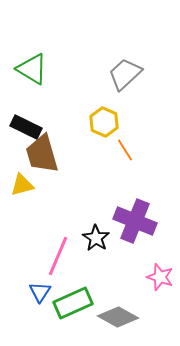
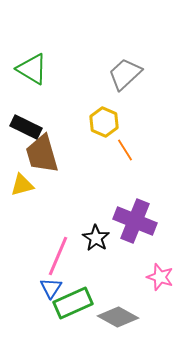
blue triangle: moved 11 px right, 4 px up
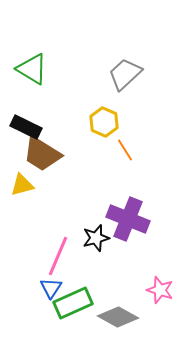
brown trapezoid: rotated 42 degrees counterclockwise
purple cross: moved 7 px left, 2 px up
black star: rotated 24 degrees clockwise
pink star: moved 13 px down
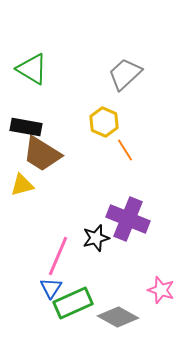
black rectangle: rotated 16 degrees counterclockwise
pink star: moved 1 px right
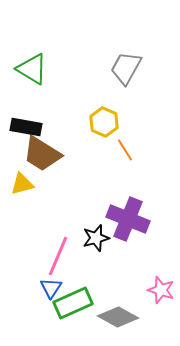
gray trapezoid: moved 1 px right, 6 px up; rotated 18 degrees counterclockwise
yellow triangle: moved 1 px up
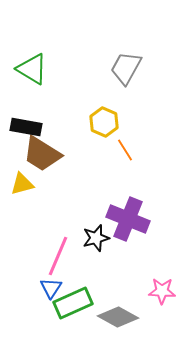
pink star: moved 1 px right, 1 px down; rotated 16 degrees counterclockwise
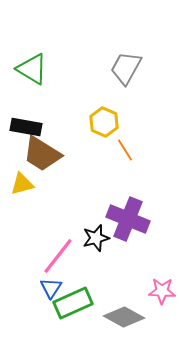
pink line: rotated 15 degrees clockwise
gray diamond: moved 6 px right
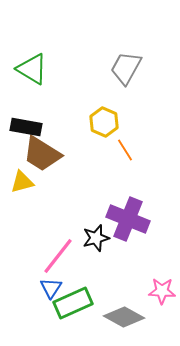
yellow triangle: moved 2 px up
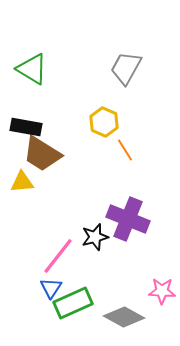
yellow triangle: rotated 10 degrees clockwise
black star: moved 1 px left, 1 px up
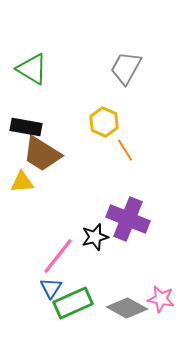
pink star: moved 1 px left, 8 px down; rotated 8 degrees clockwise
gray diamond: moved 3 px right, 9 px up
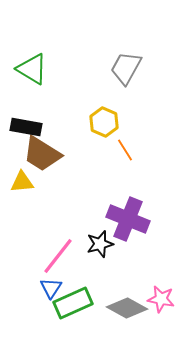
black star: moved 5 px right, 7 px down
